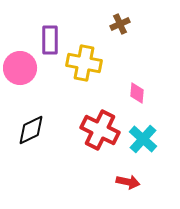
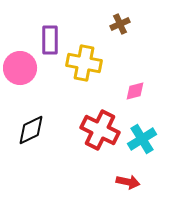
pink diamond: moved 2 px left, 2 px up; rotated 70 degrees clockwise
cyan cross: moved 1 px left; rotated 16 degrees clockwise
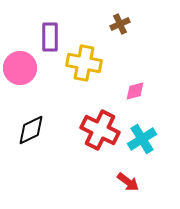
purple rectangle: moved 3 px up
red arrow: rotated 25 degrees clockwise
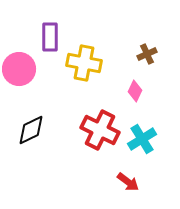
brown cross: moved 27 px right, 30 px down
pink circle: moved 1 px left, 1 px down
pink diamond: rotated 50 degrees counterclockwise
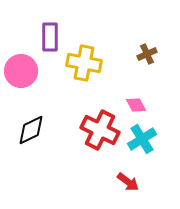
pink circle: moved 2 px right, 2 px down
pink diamond: moved 1 px right, 14 px down; rotated 55 degrees counterclockwise
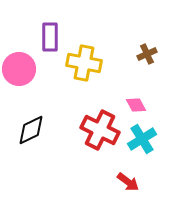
pink circle: moved 2 px left, 2 px up
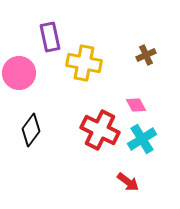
purple rectangle: rotated 12 degrees counterclockwise
brown cross: moved 1 px left, 1 px down
pink circle: moved 4 px down
black diamond: rotated 28 degrees counterclockwise
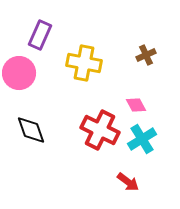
purple rectangle: moved 10 px left, 2 px up; rotated 36 degrees clockwise
black diamond: rotated 56 degrees counterclockwise
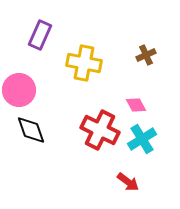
pink circle: moved 17 px down
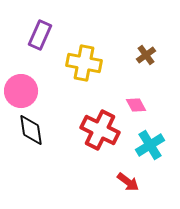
brown cross: rotated 12 degrees counterclockwise
pink circle: moved 2 px right, 1 px down
black diamond: rotated 12 degrees clockwise
cyan cross: moved 8 px right, 6 px down
